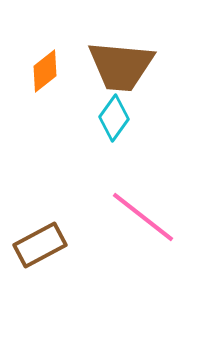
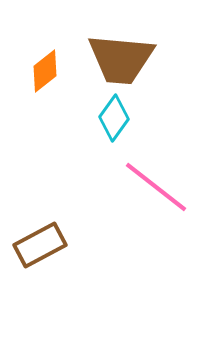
brown trapezoid: moved 7 px up
pink line: moved 13 px right, 30 px up
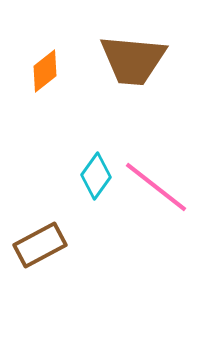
brown trapezoid: moved 12 px right, 1 px down
cyan diamond: moved 18 px left, 58 px down
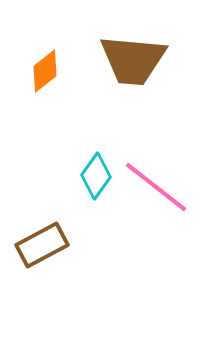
brown rectangle: moved 2 px right
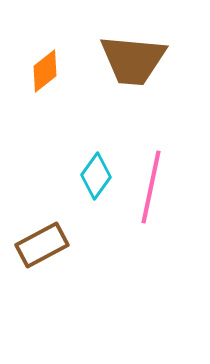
pink line: moved 5 px left; rotated 64 degrees clockwise
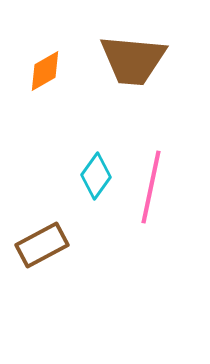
orange diamond: rotated 9 degrees clockwise
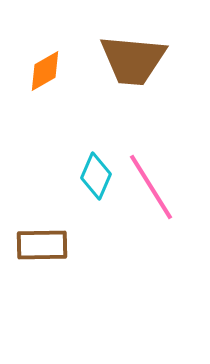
cyan diamond: rotated 12 degrees counterclockwise
pink line: rotated 44 degrees counterclockwise
brown rectangle: rotated 27 degrees clockwise
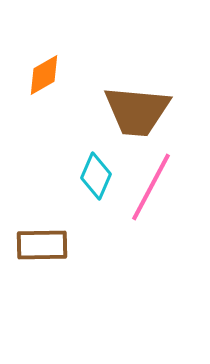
brown trapezoid: moved 4 px right, 51 px down
orange diamond: moved 1 px left, 4 px down
pink line: rotated 60 degrees clockwise
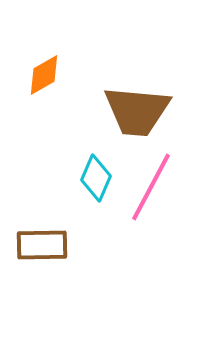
cyan diamond: moved 2 px down
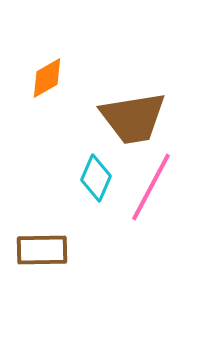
orange diamond: moved 3 px right, 3 px down
brown trapezoid: moved 4 px left, 7 px down; rotated 14 degrees counterclockwise
brown rectangle: moved 5 px down
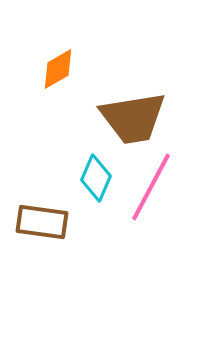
orange diamond: moved 11 px right, 9 px up
brown rectangle: moved 28 px up; rotated 9 degrees clockwise
